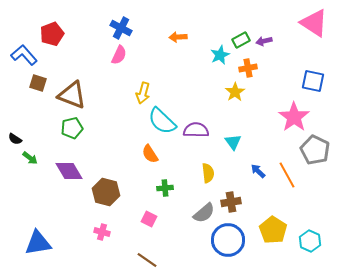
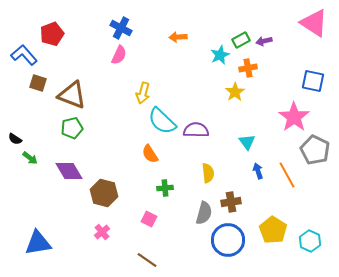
cyan triangle: moved 14 px right
blue arrow: rotated 28 degrees clockwise
brown hexagon: moved 2 px left, 1 px down
gray semicircle: rotated 35 degrees counterclockwise
pink cross: rotated 35 degrees clockwise
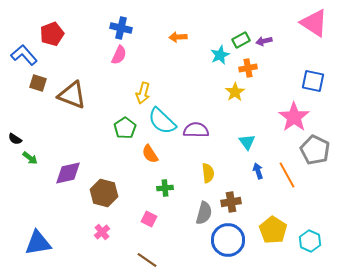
blue cross: rotated 15 degrees counterclockwise
green pentagon: moved 53 px right; rotated 20 degrees counterclockwise
purple diamond: moved 1 px left, 2 px down; rotated 72 degrees counterclockwise
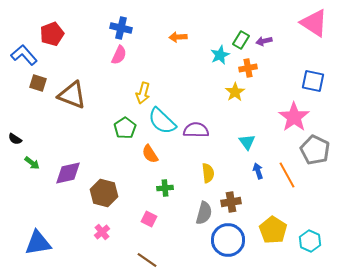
green rectangle: rotated 30 degrees counterclockwise
green arrow: moved 2 px right, 5 px down
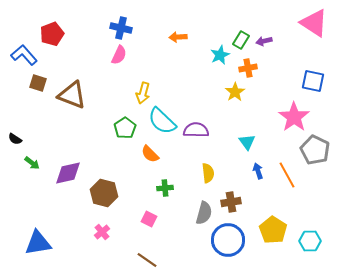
orange semicircle: rotated 12 degrees counterclockwise
cyan hexagon: rotated 25 degrees counterclockwise
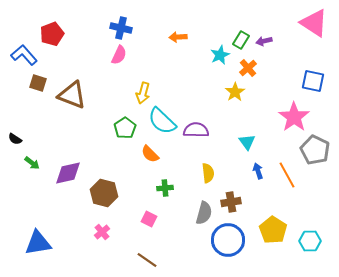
orange cross: rotated 30 degrees counterclockwise
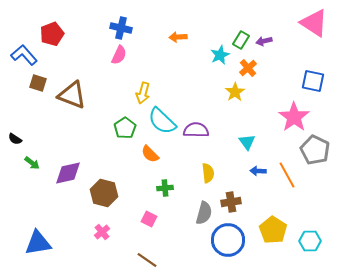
blue arrow: rotated 70 degrees counterclockwise
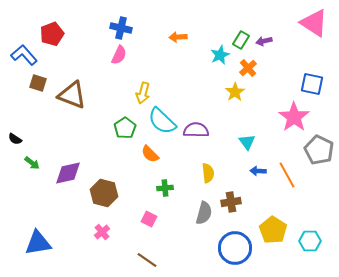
blue square: moved 1 px left, 3 px down
gray pentagon: moved 4 px right
blue circle: moved 7 px right, 8 px down
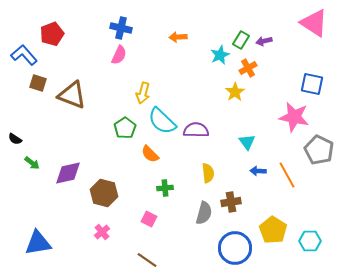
orange cross: rotated 12 degrees clockwise
pink star: rotated 24 degrees counterclockwise
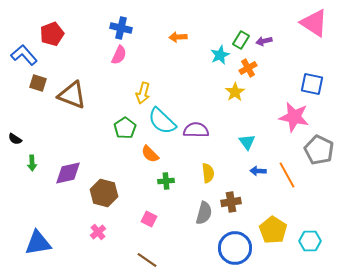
green arrow: rotated 49 degrees clockwise
green cross: moved 1 px right, 7 px up
pink cross: moved 4 px left
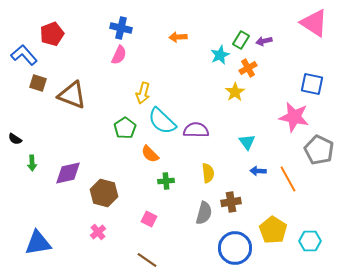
orange line: moved 1 px right, 4 px down
